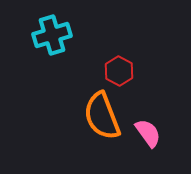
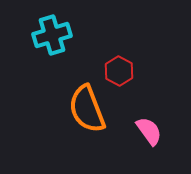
orange semicircle: moved 15 px left, 7 px up
pink semicircle: moved 1 px right, 2 px up
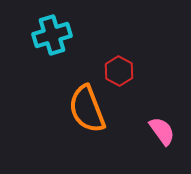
pink semicircle: moved 13 px right
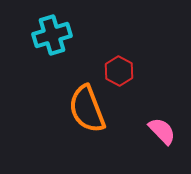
pink semicircle: rotated 8 degrees counterclockwise
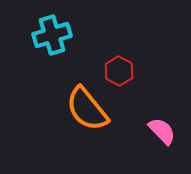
orange semicircle: rotated 18 degrees counterclockwise
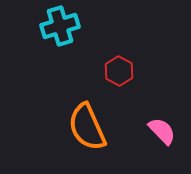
cyan cross: moved 8 px right, 9 px up
orange semicircle: moved 18 px down; rotated 15 degrees clockwise
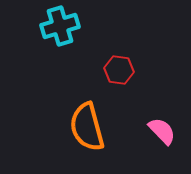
red hexagon: moved 1 px up; rotated 20 degrees counterclockwise
orange semicircle: rotated 9 degrees clockwise
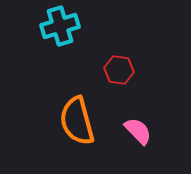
orange semicircle: moved 10 px left, 6 px up
pink semicircle: moved 24 px left
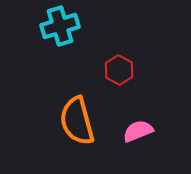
red hexagon: rotated 20 degrees clockwise
pink semicircle: rotated 68 degrees counterclockwise
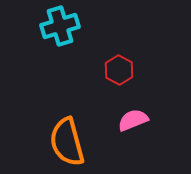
orange semicircle: moved 10 px left, 21 px down
pink semicircle: moved 5 px left, 11 px up
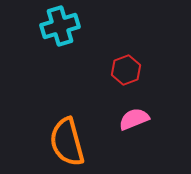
red hexagon: moved 7 px right; rotated 12 degrees clockwise
pink semicircle: moved 1 px right, 1 px up
